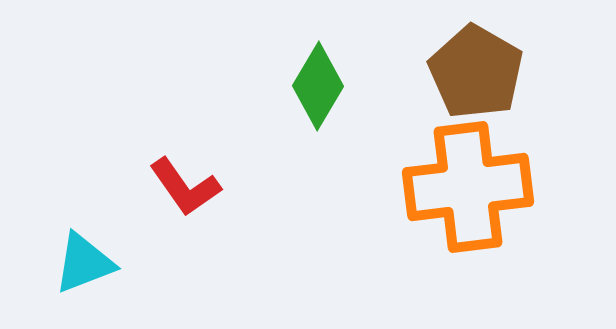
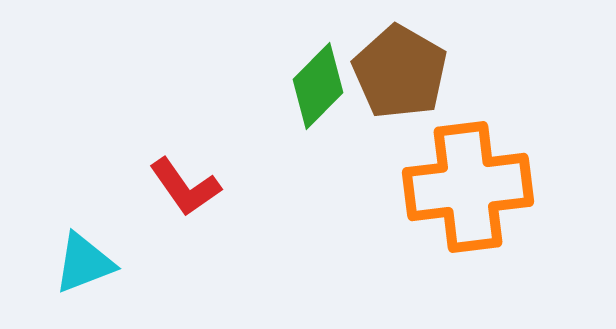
brown pentagon: moved 76 px left
green diamond: rotated 14 degrees clockwise
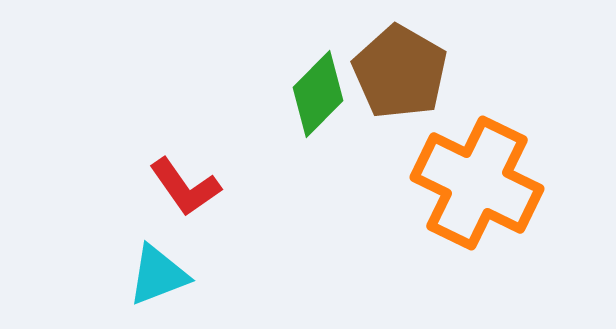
green diamond: moved 8 px down
orange cross: moved 9 px right, 4 px up; rotated 33 degrees clockwise
cyan triangle: moved 74 px right, 12 px down
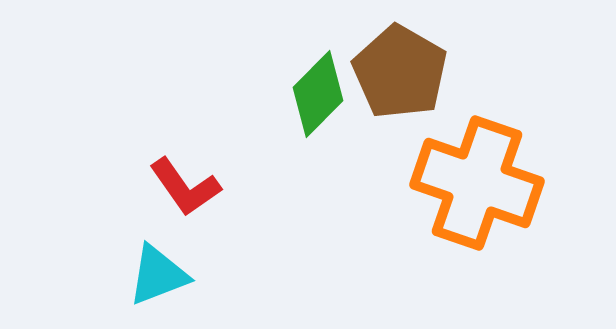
orange cross: rotated 7 degrees counterclockwise
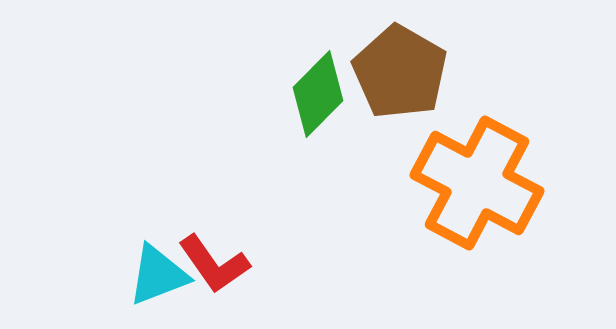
orange cross: rotated 9 degrees clockwise
red L-shape: moved 29 px right, 77 px down
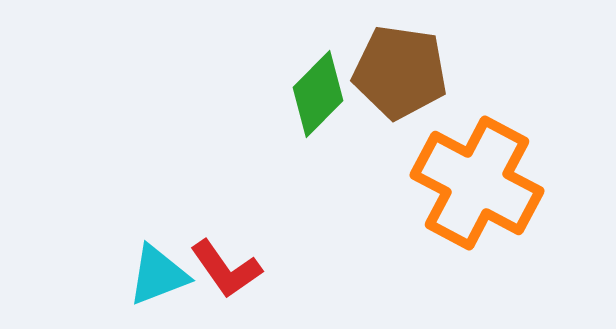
brown pentagon: rotated 22 degrees counterclockwise
red L-shape: moved 12 px right, 5 px down
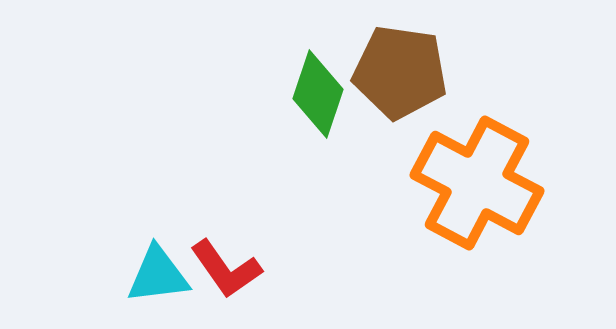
green diamond: rotated 26 degrees counterclockwise
cyan triangle: rotated 14 degrees clockwise
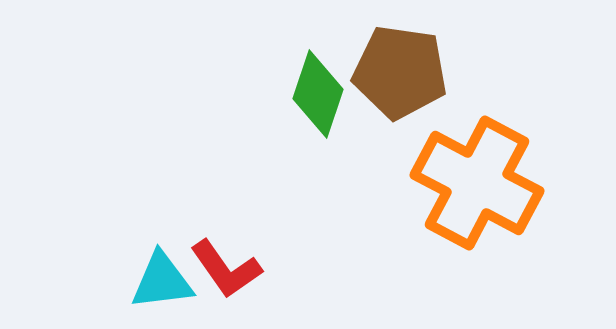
cyan triangle: moved 4 px right, 6 px down
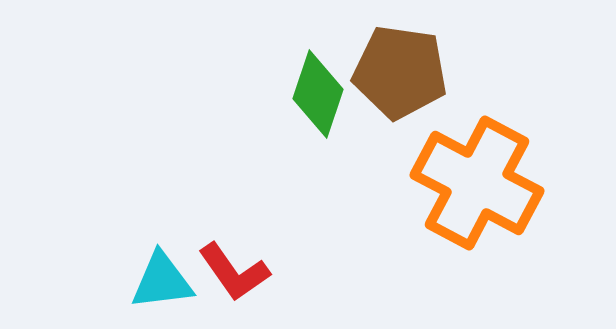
red L-shape: moved 8 px right, 3 px down
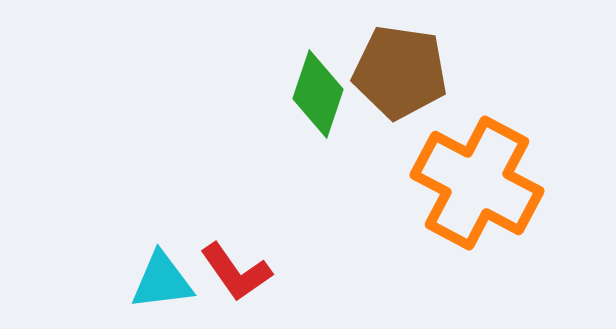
red L-shape: moved 2 px right
